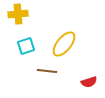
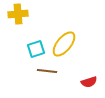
cyan square: moved 10 px right, 3 px down
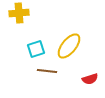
yellow cross: moved 1 px right, 1 px up
yellow ellipse: moved 5 px right, 2 px down
red semicircle: moved 1 px right, 3 px up
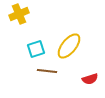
yellow cross: moved 1 px down; rotated 18 degrees counterclockwise
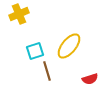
cyan square: moved 1 px left, 2 px down
brown line: rotated 66 degrees clockwise
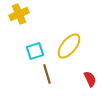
brown line: moved 3 px down
red semicircle: rotated 98 degrees counterclockwise
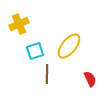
yellow cross: moved 10 px down
brown line: rotated 18 degrees clockwise
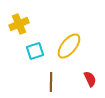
brown line: moved 4 px right, 8 px down
